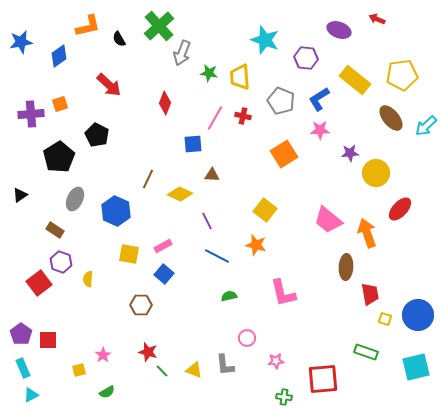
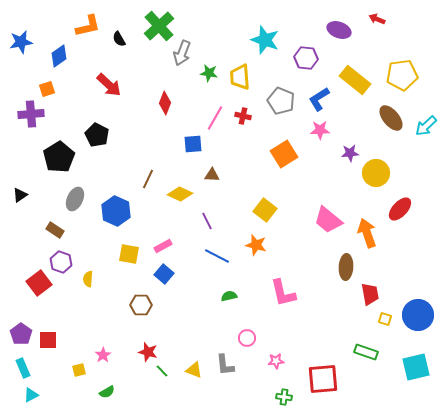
orange square at (60, 104): moved 13 px left, 15 px up
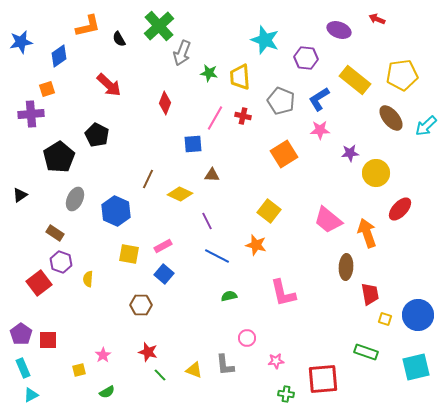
yellow square at (265, 210): moved 4 px right, 1 px down
brown rectangle at (55, 230): moved 3 px down
green line at (162, 371): moved 2 px left, 4 px down
green cross at (284, 397): moved 2 px right, 3 px up
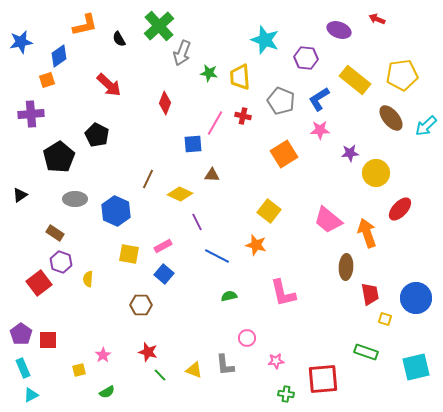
orange L-shape at (88, 26): moved 3 px left, 1 px up
orange square at (47, 89): moved 9 px up
pink line at (215, 118): moved 5 px down
gray ellipse at (75, 199): rotated 65 degrees clockwise
purple line at (207, 221): moved 10 px left, 1 px down
blue circle at (418, 315): moved 2 px left, 17 px up
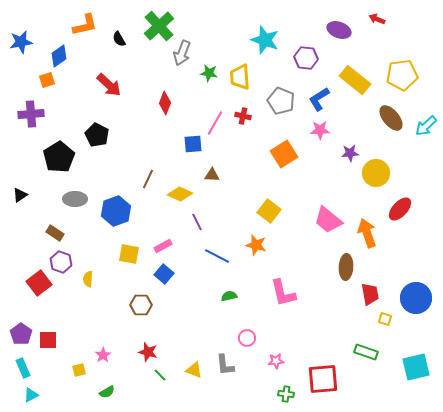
blue hexagon at (116, 211): rotated 16 degrees clockwise
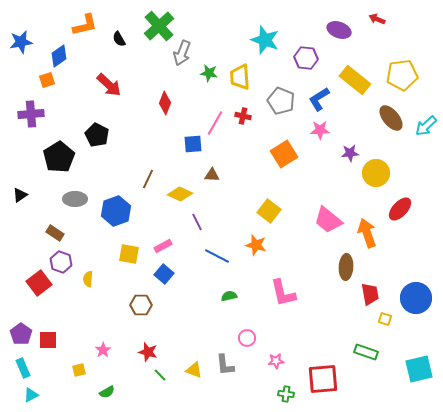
pink star at (103, 355): moved 5 px up
cyan square at (416, 367): moved 3 px right, 2 px down
